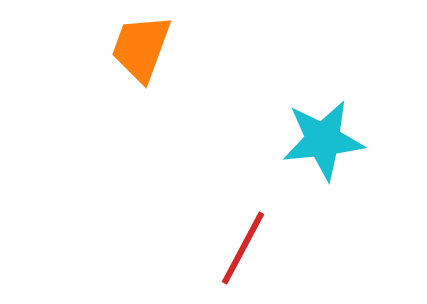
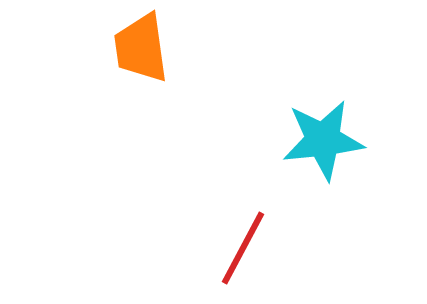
orange trapezoid: rotated 28 degrees counterclockwise
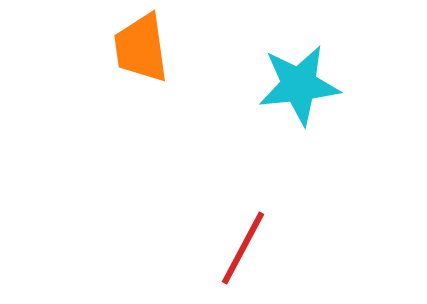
cyan star: moved 24 px left, 55 px up
